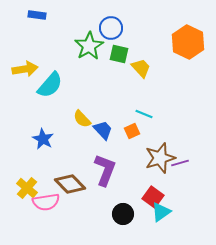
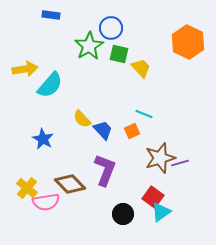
blue rectangle: moved 14 px right
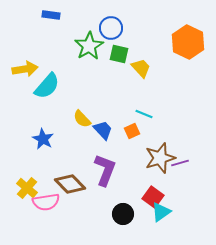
cyan semicircle: moved 3 px left, 1 px down
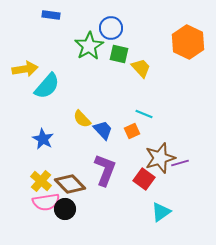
yellow cross: moved 14 px right, 7 px up
red square: moved 9 px left, 18 px up
black circle: moved 58 px left, 5 px up
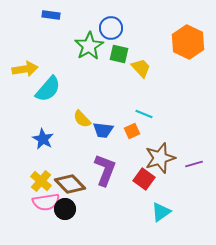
cyan semicircle: moved 1 px right, 3 px down
blue trapezoid: rotated 140 degrees clockwise
purple line: moved 14 px right, 1 px down
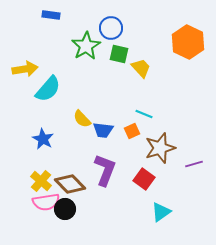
green star: moved 3 px left
brown star: moved 10 px up
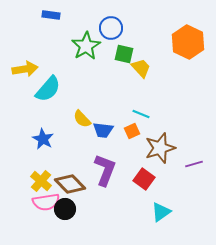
green square: moved 5 px right
cyan line: moved 3 px left
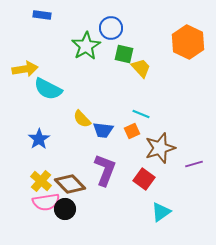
blue rectangle: moved 9 px left
cyan semicircle: rotated 76 degrees clockwise
blue star: moved 4 px left; rotated 10 degrees clockwise
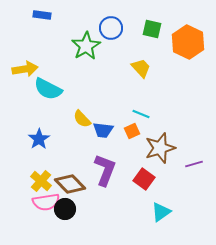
green square: moved 28 px right, 25 px up
